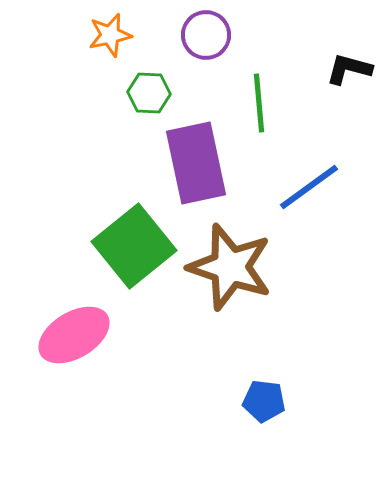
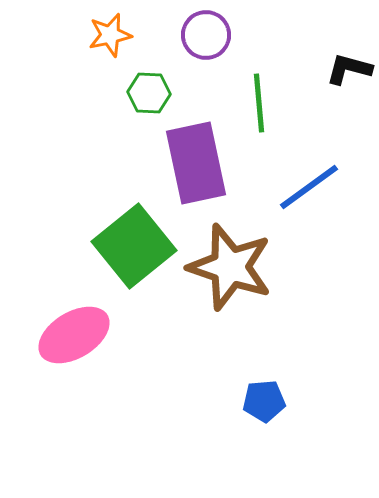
blue pentagon: rotated 12 degrees counterclockwise
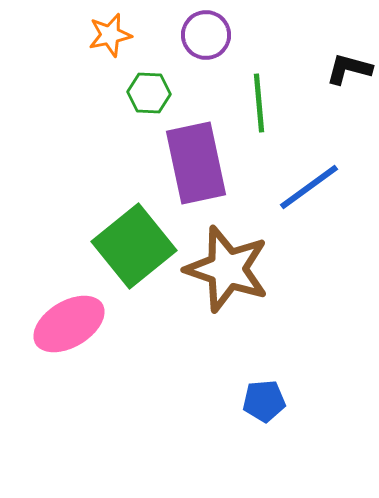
brown star: moved 3 px left, 2 px down
pink ellipse: moved 5 px left, 11 px up
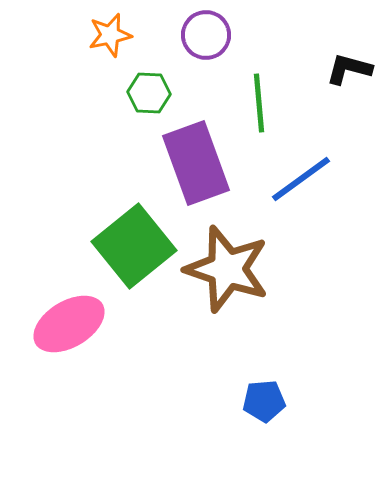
purple rectangle: rotated 8 degrees counterclockwise
blue line: moved 8 px left, 8 px up
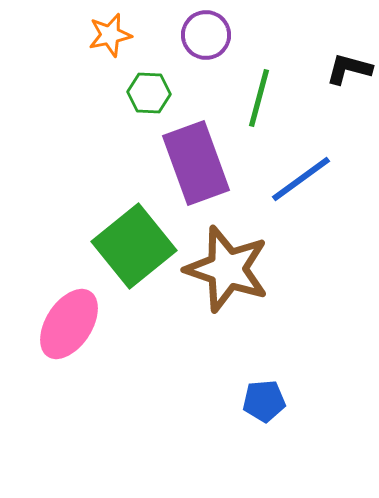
green line: moved 5 px up; rotated 20 degrees clockwise
pink ellipse: rotated 26 degrees counterclockwise
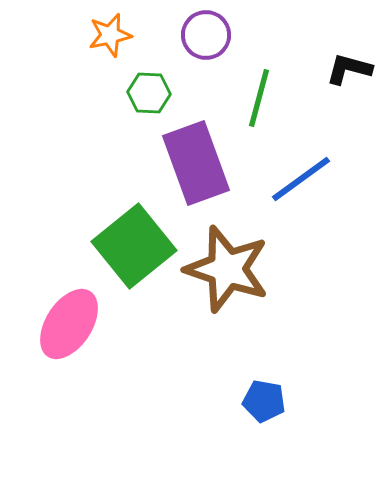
blue pentagon: rotated 15 degrees clockwise
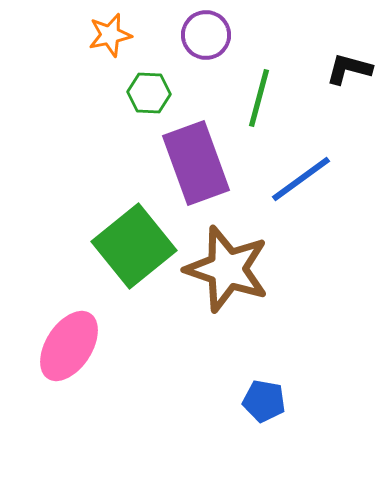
pink ellipse: moved 22 px down
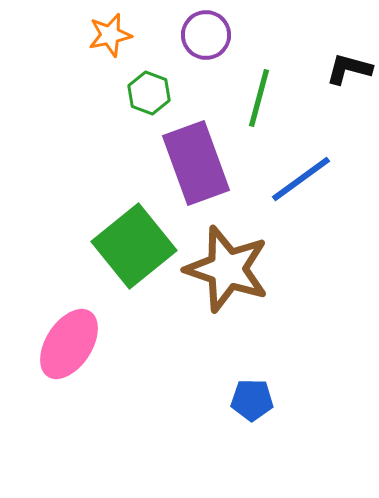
green hexagon: rotated 18 degrees clockwise
pink ellipse: moved 2 px up
blue pentagon: moved 12 px left, 1 px up; rotated 9 degrees counterclockwise
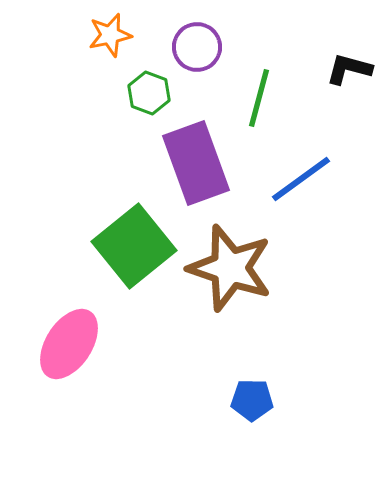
purple circle: moved 9 px left, 12 px down
brown star: moved 3 px right, 1 px up
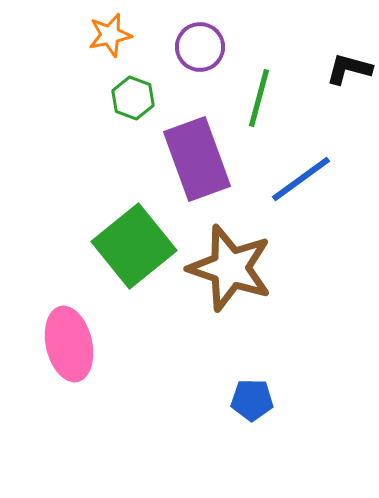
purple circle: moved 3 px right
green hexagon: moved 16 px left, 5 px down
purple rectangle: moved 1 px right, 4 px up
pink ellipse: rotated 46 degrees counterclockwise
